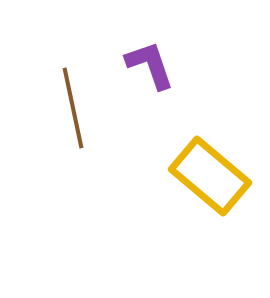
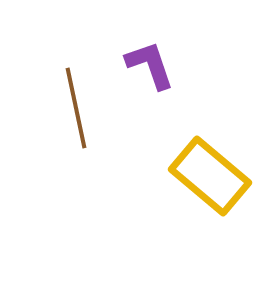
brown line: moved 3 px right
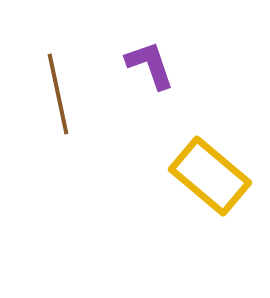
brown line: moved 18 px left, 14 px up
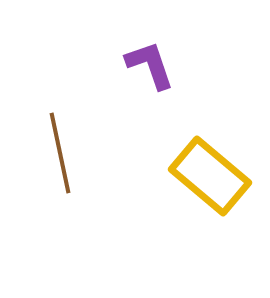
brown line: moved 2 px right, 59 px down
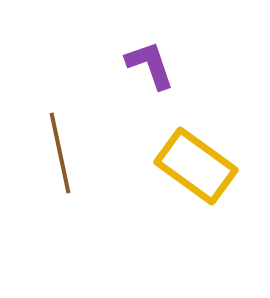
yellow rectangle: moved 14 px left, 10 px up; rotated 4 degrees counterclockwise
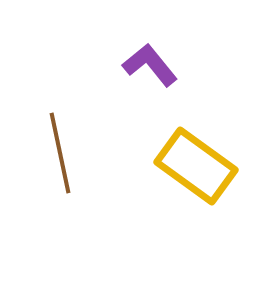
purple L-shape: rotated 20 degrees counterclockwise
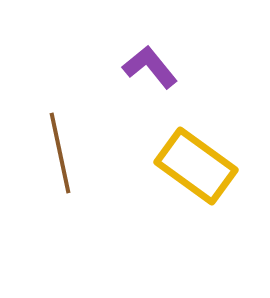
purple L-shape: moved 2 px down
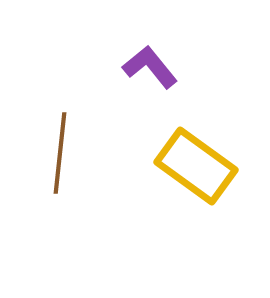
brown line: rotated 18 degrees clockwise
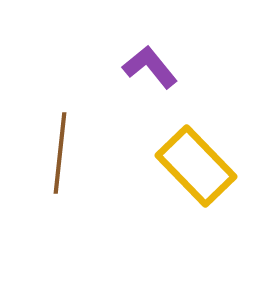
yellow rectangle: rotated 10 degrees clockwise
